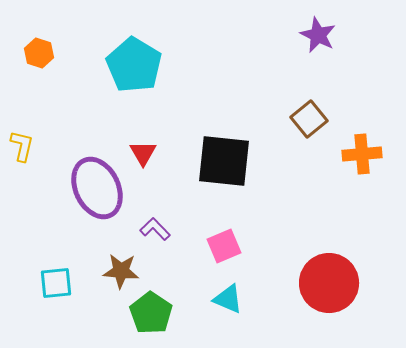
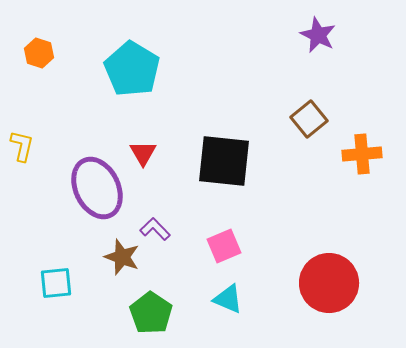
cyan pentagon: moved 2 px left, 4 px down
brown star: moved 1 px right, 14 px up; rotated 15 degrees clockwise
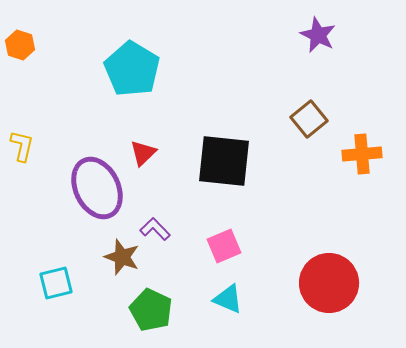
orange hexagon: moved 19 px left, 8 px up
red triangle: rotated 16 degrees clockwise
cyan square: rotated 8 degrees counterclockwise
green pentagon: moved 3 px up; rotated 9 degrees counterclockwise
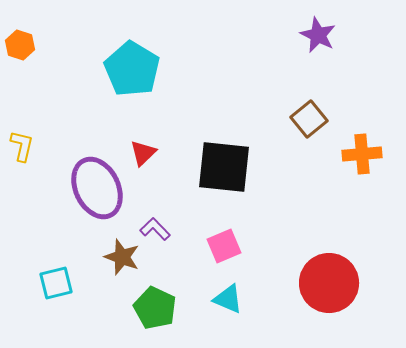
black square: moved 6 px down
green pentagon: moved 4 px right, 2 px up
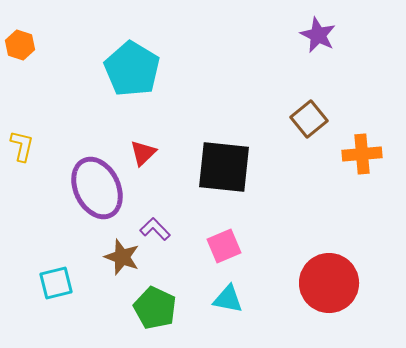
cyan triangle: rotated 12 degrees counterclockwise
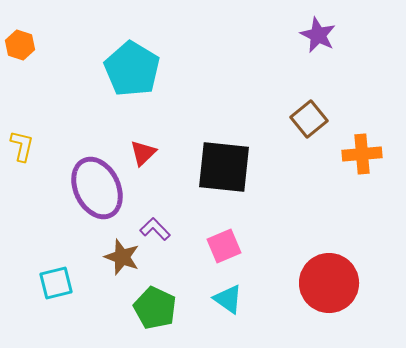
cyan triangle: rotated 24 degrees clockwise
